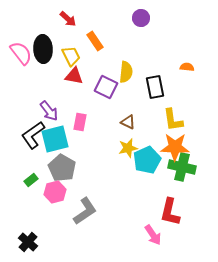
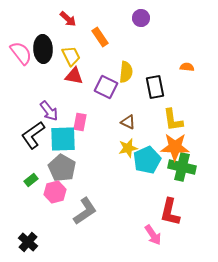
orange rectangle: moved 5 px right, 4 px up
cyan square: moved 8 px right; rotated 12 degrees clockwise
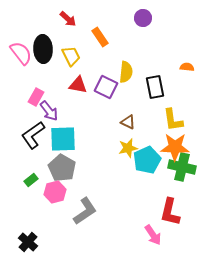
purple circle: moved 2 px right
red triangle: moved 4 px right, 9 px down
pink rectangle: moved 44 px left, 25 px up; rotated 18 degrees clockwise
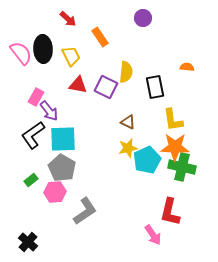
pink hexagon: rotated 10 degrees clockwise
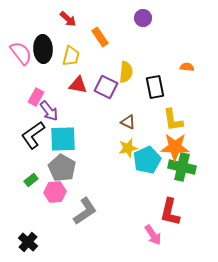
yellow trapezoid: rotated 40 degrees clockwise
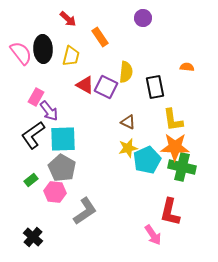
red triangle: moved 7 px right; rotated 18 degrees clockwise
pink hexagon: rotated 10 degrees clockwise
black cross: moved 5 px right, 5 px up
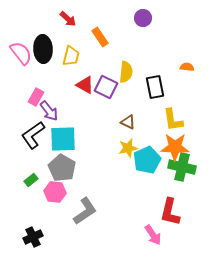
black cross: rotated 24 degrees clockwise
